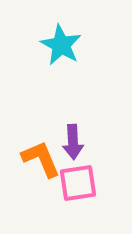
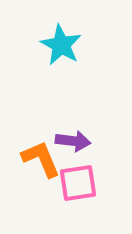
purple arrow: moved 1 px up; rotated 80 degrees counterclockwise
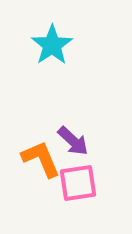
cyan star: moved 9 px left; rotated 9 degrees clockwise
purple arrow: rotated 36 degrees clockwise
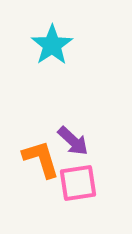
orange L-shape: rotated 6 degrees clockwise
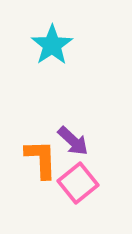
orange L-shape: rotated 15 degrees clockwise
pink square: rotated 30 degrees counterclockwise
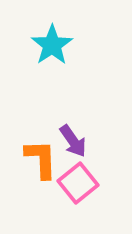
purple arrow: rotated 12 degrees clockwise
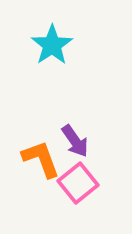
purple arrow: moved 2 px right
orange L-shape: rotated 18 degrees counterclockwise
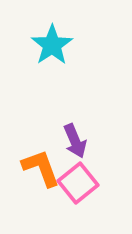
purple arrow: rotated 12 degrees clockwise
orange L-shape: moved 9 px down
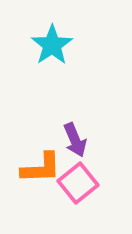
purple arrow: moved 1 px up
orange L-shape: rotated 108 degrees clockwise
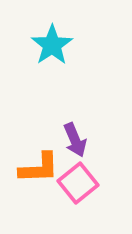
orange L-shape: moved 2 px left
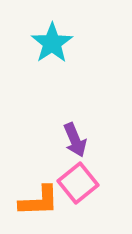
cyan star: moved 2 px up
orange L-shape: moved 33 px down
